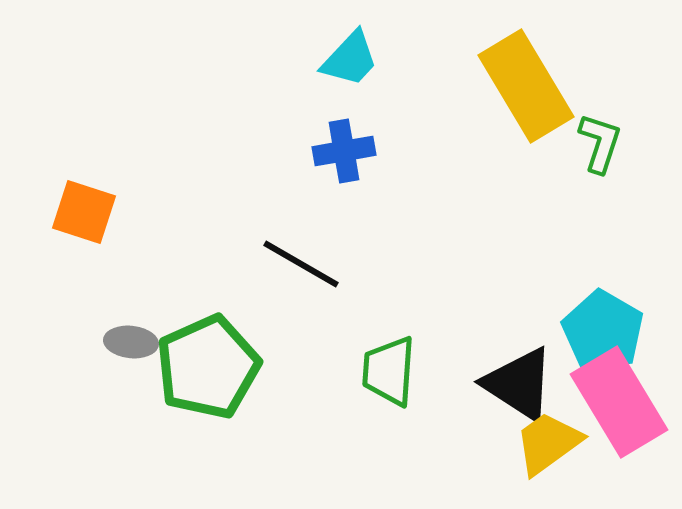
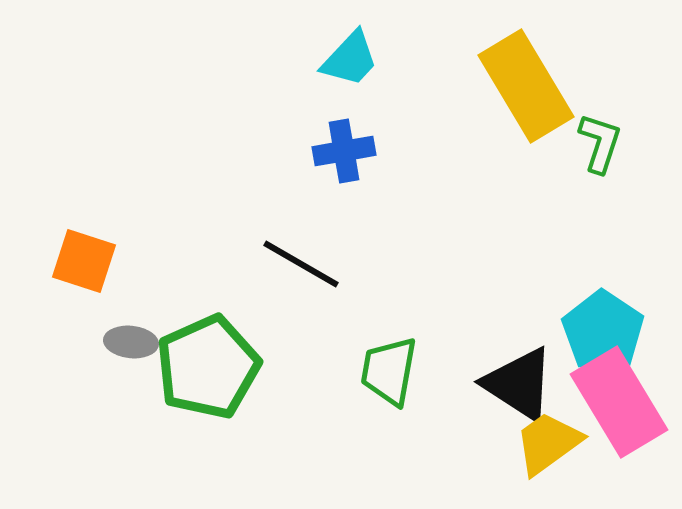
orange square: moved 49 px down
cyan pentagon: rotated 4 degrees clockwise
green trapezoid: rotated 6 degrees clockwise
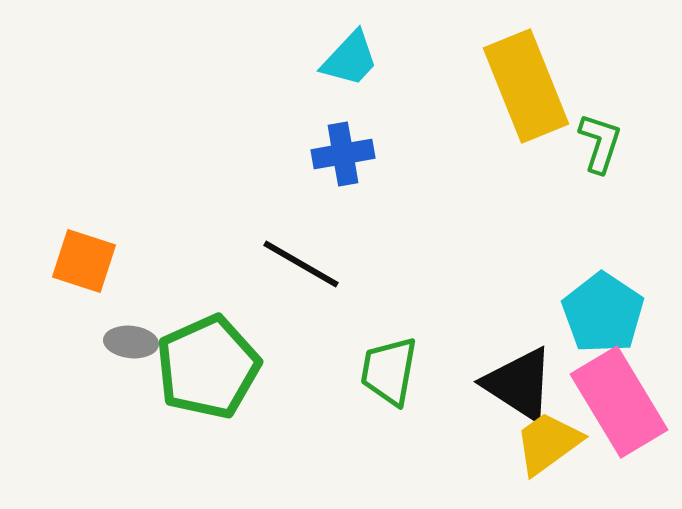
yellow rectangle: rotated 9 degrees clockwise
blue cross: moved 1 px left, 3 px down
cyan pentagon: moved 18 px up
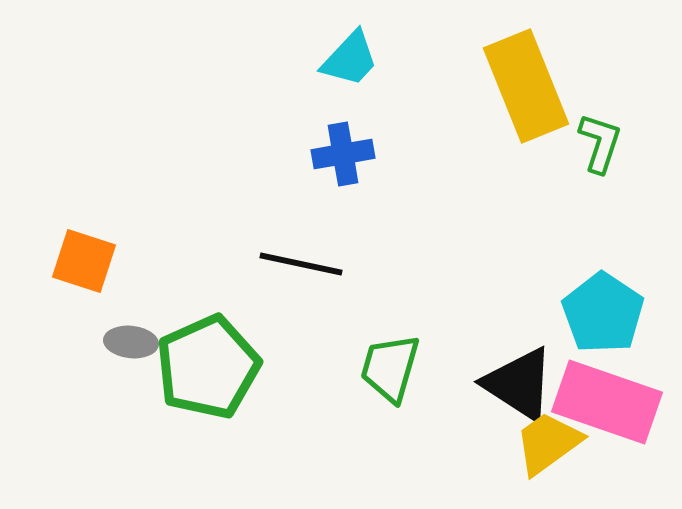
black line: rotated 18 degrees counterclockwise
green trapezoid: moved 1 px right, 3 px up; rotated 6 degrees clockwise
pink rectangle: moved 12 px left; rotated 40 degrees counterclockwise
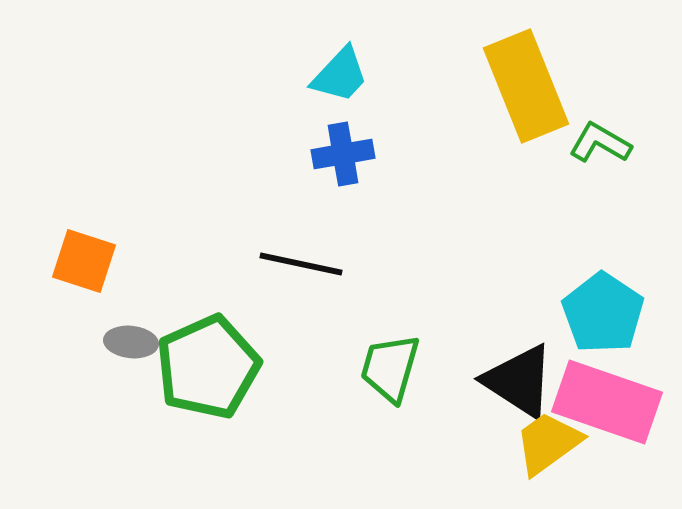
cyan trapezoid: moved 10 px left, 16 px down
green L-shape: rotated 78 degrees counterclockwise
black triangle: moved 3 px up
